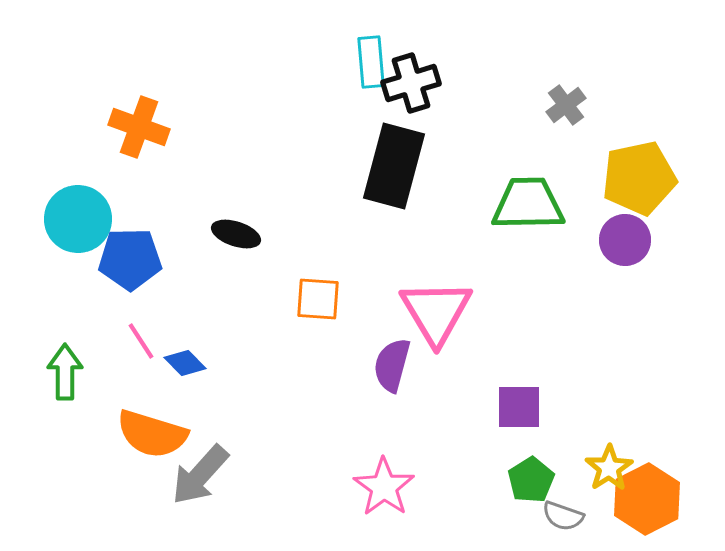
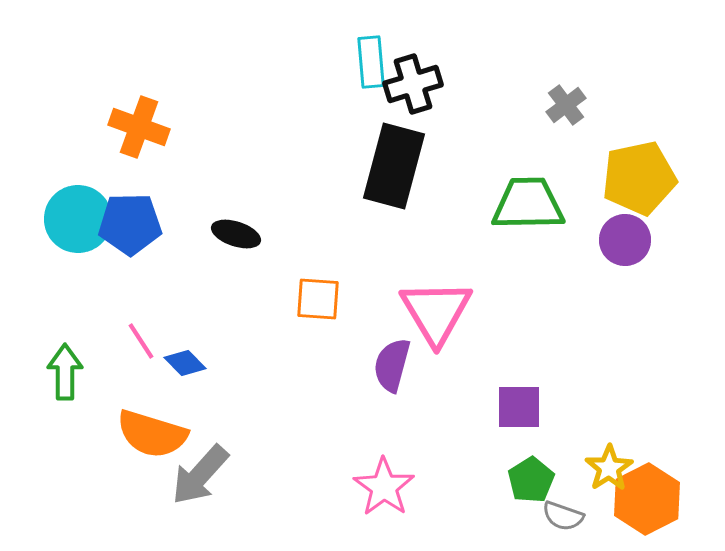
black cross: moved 2 px right, 1 px down
blue pentagon: moved 35 px up
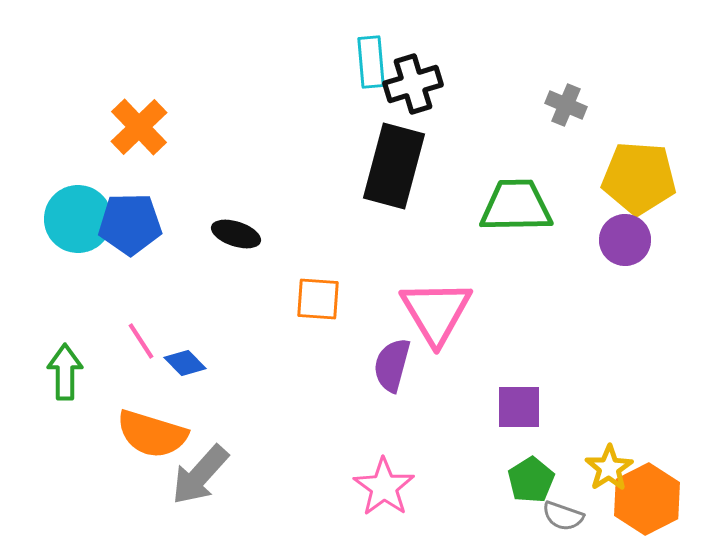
gray cross: rotated 30 degrees counterclockwise
orange cross: rotated 26 degrees clockwise
yellow pentagon: rotated 16 degrees clockwise
green trapezoid: moved 12 px left, 2 px down
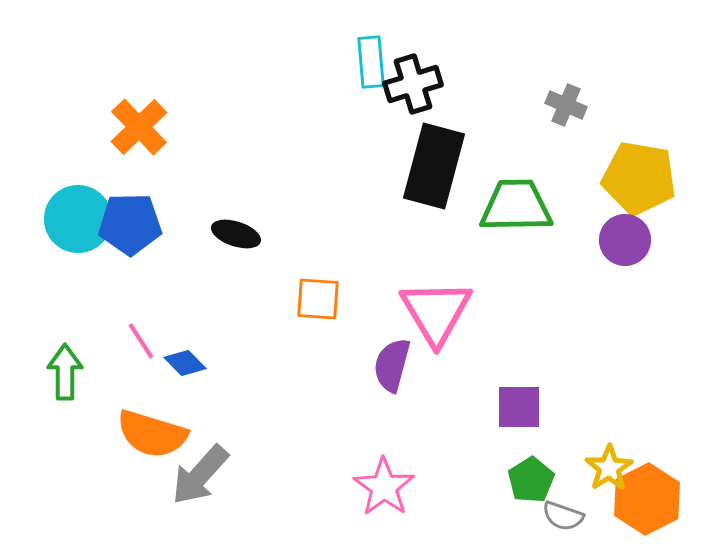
black rectangle: moved 40 px right
yellow pentagon: rotated 6 degrees clockwise
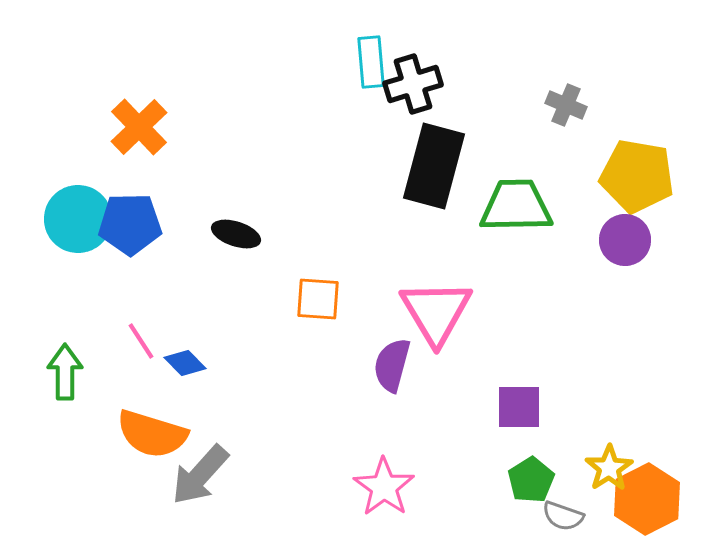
yellow pentagon: moved 2 px left, 2 px up
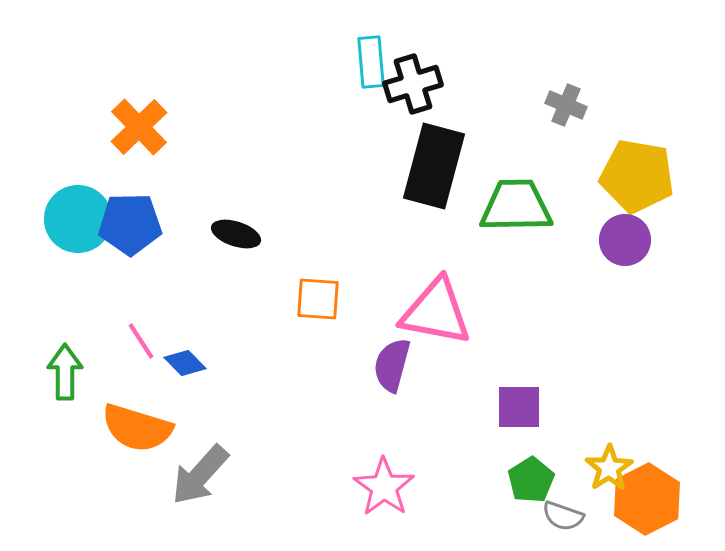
pink triangle: rotated 48 degrees counterclockwise
orange semicircle: moved 15 px left, 6 px up
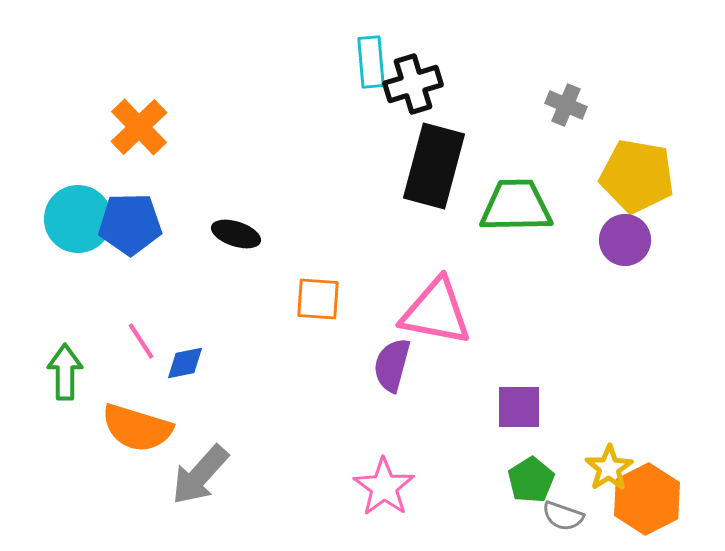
blue diamond: rotated 57 degrees counterclockwise
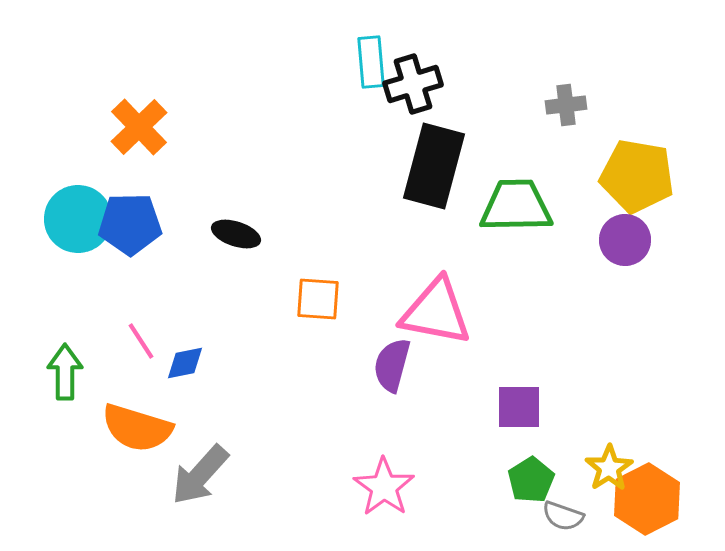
gray cross: rotated 30 degrees counterclockwise
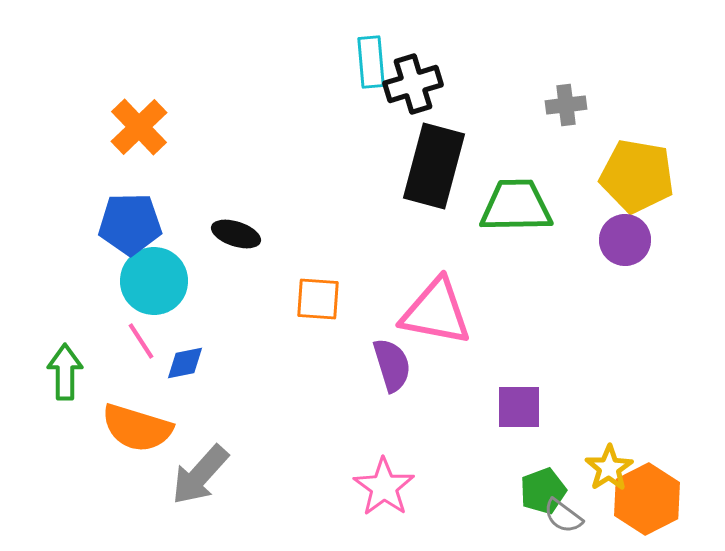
cyan circle: moved 76 px right, 62 px down
purple semicircle: rotated 148 degrees clockwise
green pentagon: moved 12 px right, 11 px down; rotated 12 degrees clockwise
gray semicircle: rotated 18 degrees clockwise
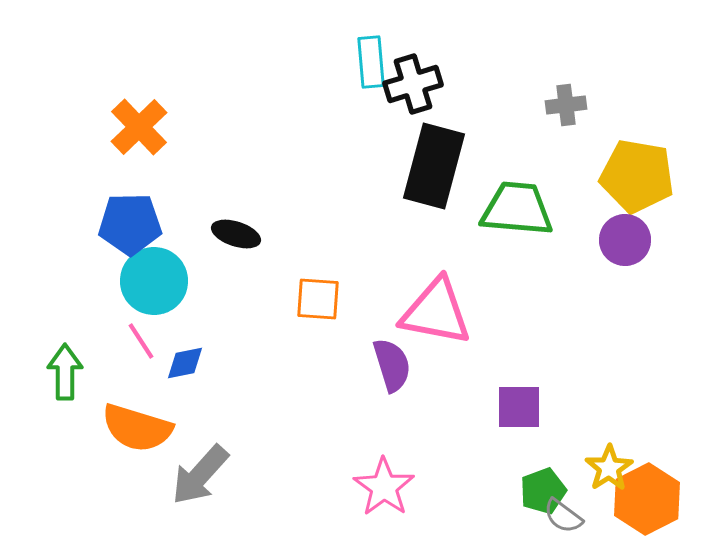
green trapezoid: moved 1 px right, 3 px down; rotated 6 degrees clockwise
